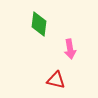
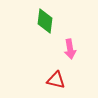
green diamond: moved 6 px right, 3 px up
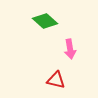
green diamond: rotated 55 degrees counterclockwise
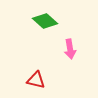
red triangle: moved 20 px left
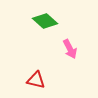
pink arrow: rotated 18 degrees counterclockwise
